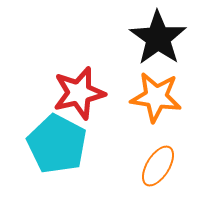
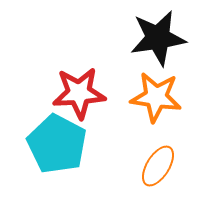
black star: rotated 28 degrees clockwise
red star: rotated 10 degrees clockwise
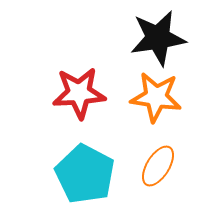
cyan pentagon: moved 28 px right, 30 px down
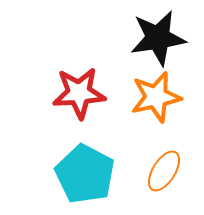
orange star: rotated 21 degrees counterclockwise
orange ellipse: moved 6 px right, 5 px down
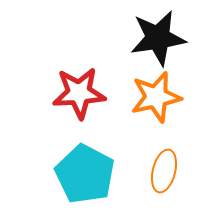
orange ellipse: rotated 18 degrees counterclockwise
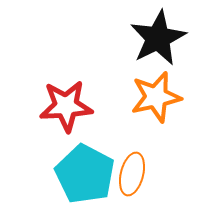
black star: rotated 18 degrees counterclockwise
red star: moved 13 px left, 13 px down
orange ellipse: moved 32 px left, 3 px down
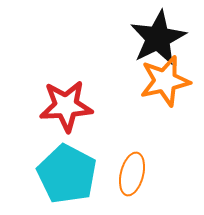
orange star: moved 9 px right, 16 px up
cyan pentagon: moved 18 px left
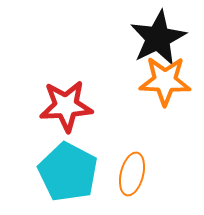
orange star: rotated 15 degrees clockwise
cyan pentagon: moved 1 px right, 2 px up
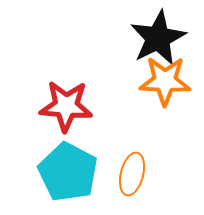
red star: rotated 8 degrees clockwise
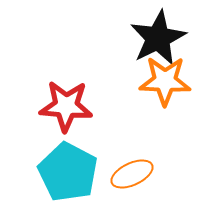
orange ellipse: rotated 51 degrees clockwise
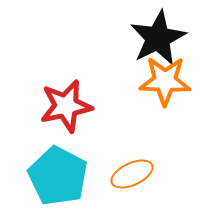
red star: rotated 16 degrees counterclockwise
cyan pentagon: moved 10 px left, 4 px down
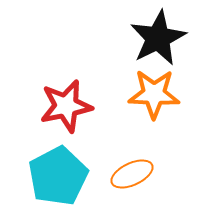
orange star: moved 11 px left, 13 px down
cyan pentagon: rotated 16 degrees clockwise
